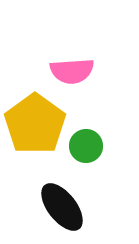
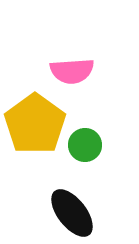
green circle: moved 1 px left, 1 px up
black ellipse: moved 10 px right, 6 px down
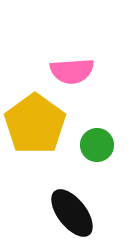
green circle: moved 12 px right
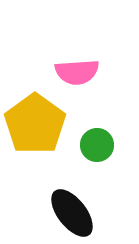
pink semicircle: moved 5 px right, 1 px down
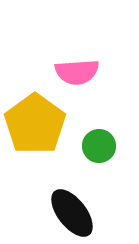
green circle: moved 2 px right, 1 px down
